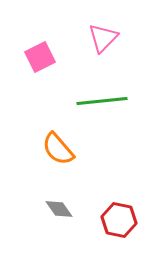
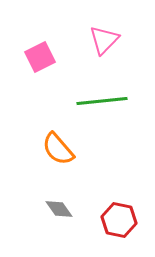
pink triangle: moved 1 px right, 2 px down
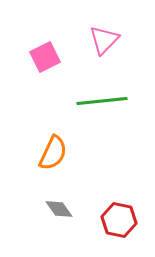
pink square: moved 5 px right
orange semicircle: moved 5 px left, 4 px down; rotated 114 degrees counterclockwise
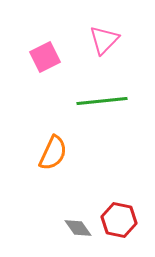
gray diamond: moved 19 px right, 19 px down
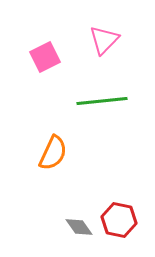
gray diamond: moved 1 px right, 1 px up
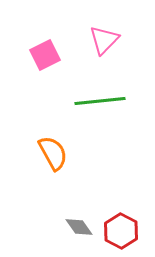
pink square: moved 2 px up
green line: moved 2 px left
orange semicircle: rotated 54 degrees counterclockwise
red hexagon: moved 2 px right, 11 px down; rotated 16 degrees clockwise
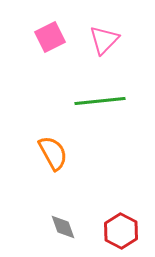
pink square: moved 5 px right, 18 px up
gray diamond: moved 16 px left; rotated 16 degrees clockwise
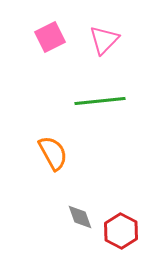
gray diamond: moved 17 px right, 10 px up
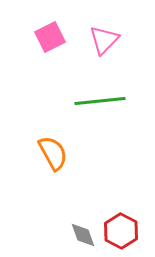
gray diamond: moved 3 px right, 18 px down
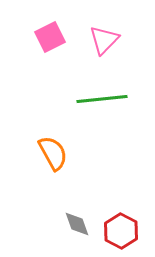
green line: moved 2 px right, 2 px up
gray diamond: moved 6 px left, 11 px up
